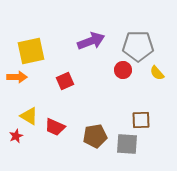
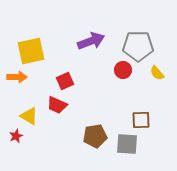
red trapezoid: moved 2 px right, 22 px up
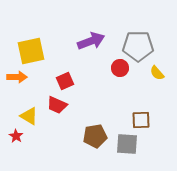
red circle: moved 3 px left, 2 px up
red star: rotated 16 degrees counterclockwise
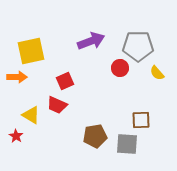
yellow triangle: moved 2 px right, 1 px up
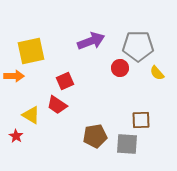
orange arrow: moved 3 px left, 1 px up
red trapezoid: rotated 10 degrees clockwise
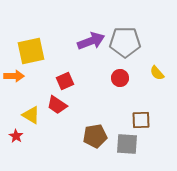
gray pentagon: moved 13 px left, 4 px up
red circle: moved 10 px down
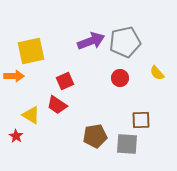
gray pentagon: rotated 12 degrees counterclockwise
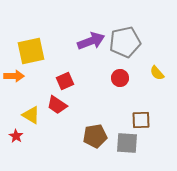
gray square: moved 1 px up
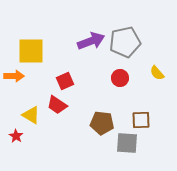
yellow square: rotated 12 degrees clockwise
brown pentagon: moved 7 px right, 13 px up; rotated 15 degrees clockwise
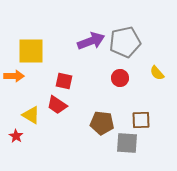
red square: moved 1 px left; rotated 36 degrees clockwise
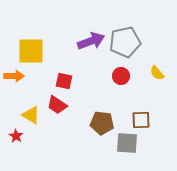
red circle: moved 1 px right, 2 px up
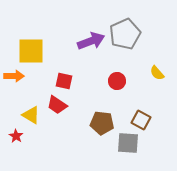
gray pentagon: moved 8 px up; rotated 12 degrees counterclockwise
red circle: moved 4 px left, 5 px down
brown square: rotated 30 degrees clockwise
gray square: moved 1 px right
